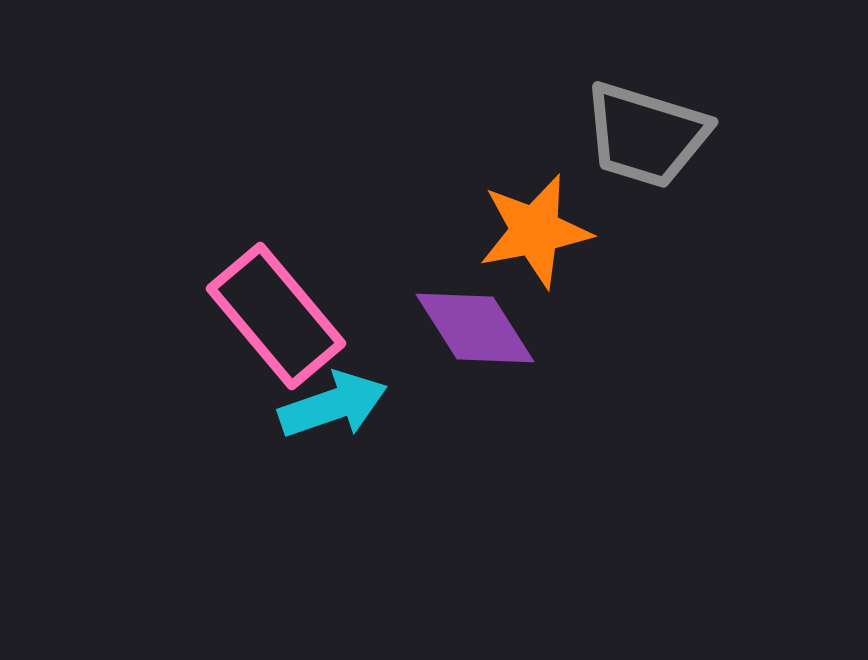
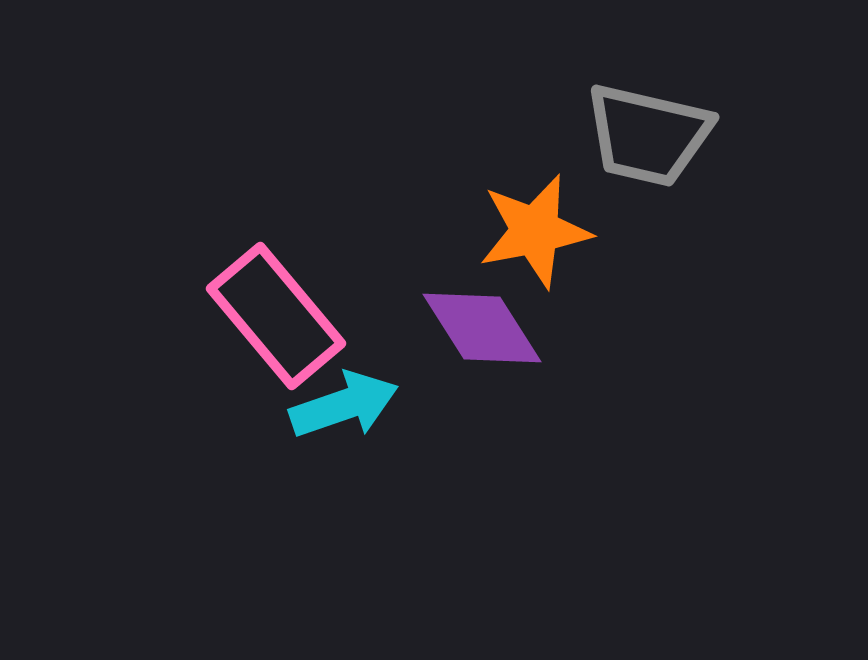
gray trapezoid: moved 2 px right; rotated 4 degrees counterclockwise
purple diamond: moved 7 px right
cyan arrow: moved 11 px right
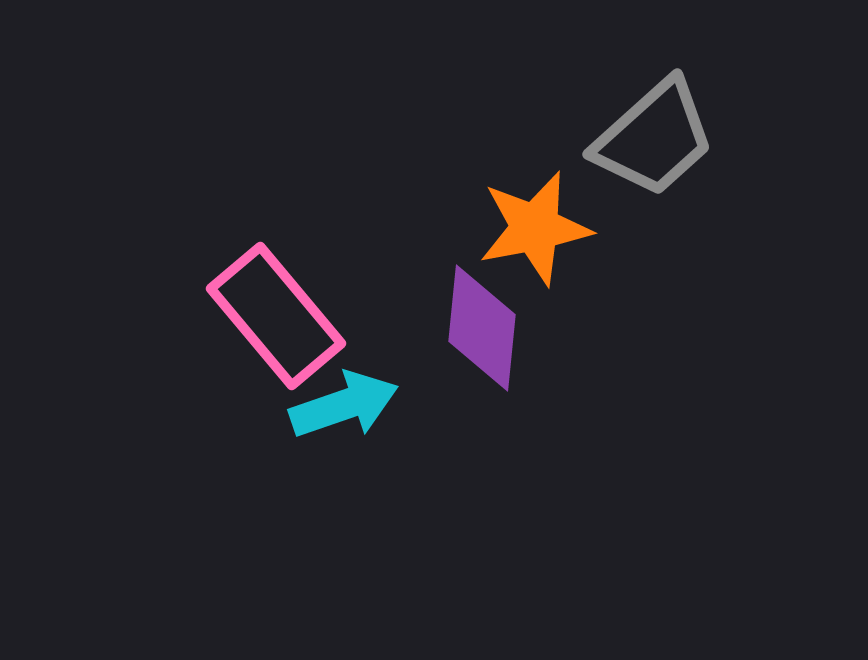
gray trapezoid: moved 6 px right, 3 px down; rotated 55 degrees counterclockwise
orange star: moved 3 px up
purple diamond: rotated 38 degrees clockwise
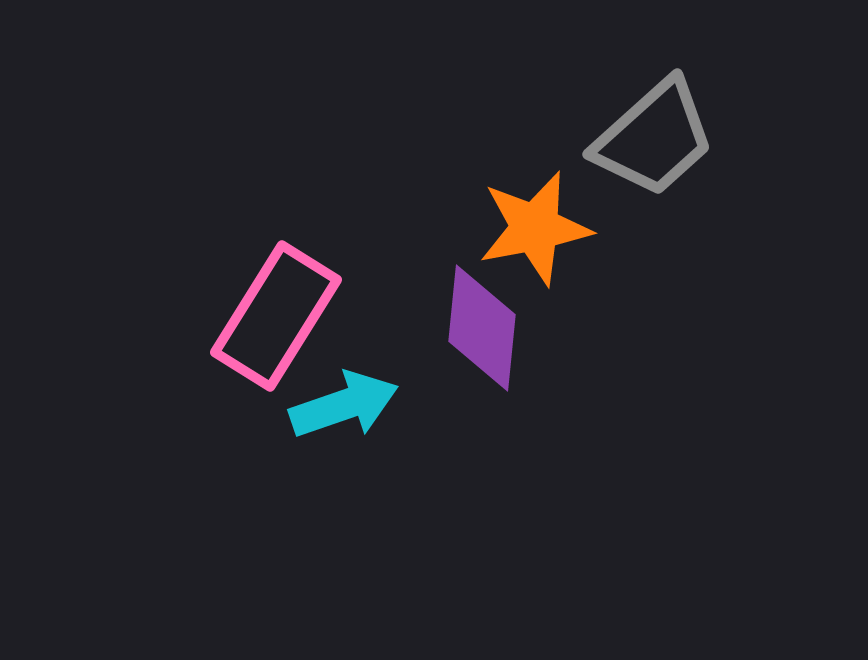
pink rectangle: rotated 72 degrees clockwise
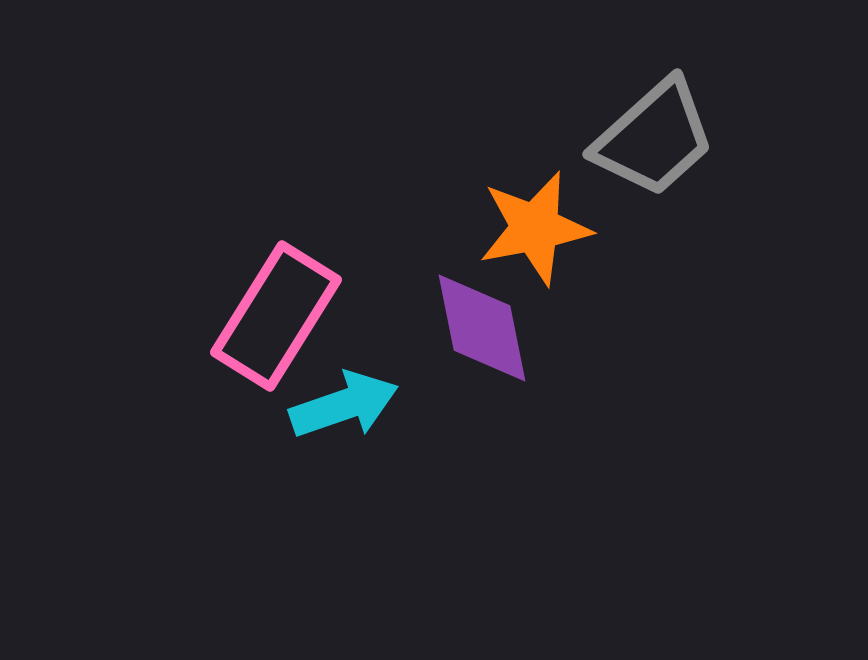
purple diamond: rotated 17 degrees counterclockwise
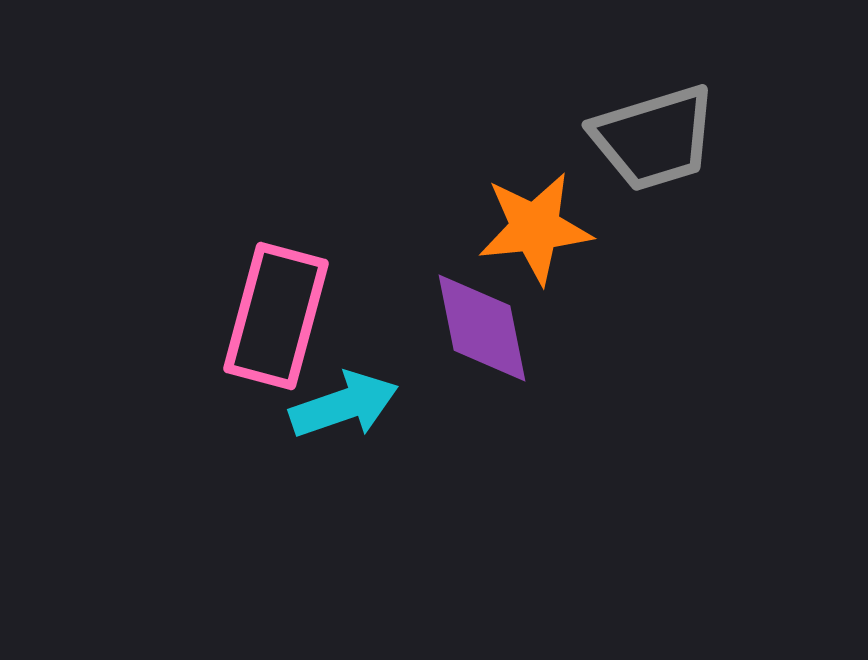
gray trapezoid: rotated 25 degrees clockwise
orange star: rotated 5 degrees clockwise
pink rectangle: rotated 17 degrees counterclockwise
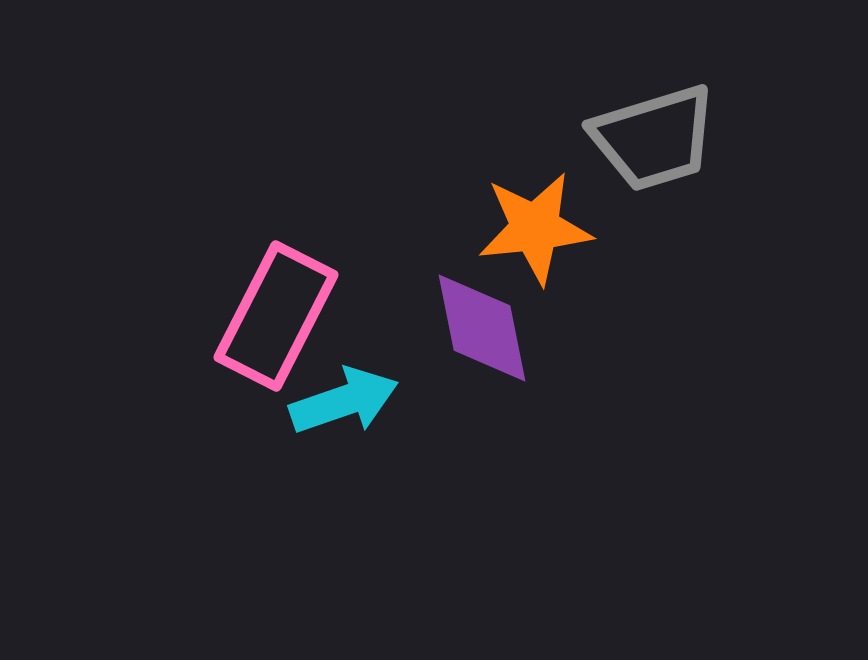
pink rectangle: rotated 12 degrees clockwise
cyan arrow: moved 4 px up
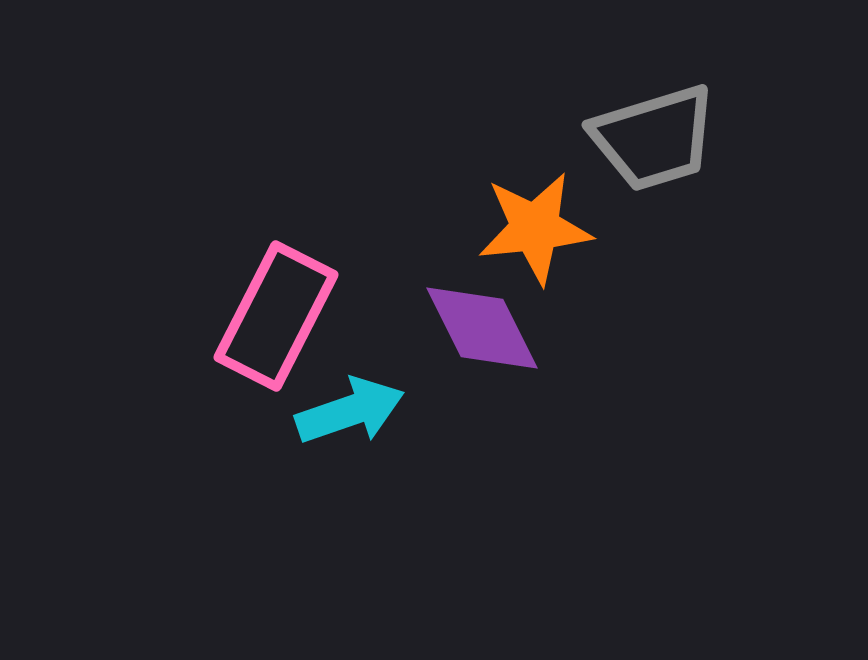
purple diamond: rotated 15 degrees counterclockwise
cyan arrow: moved 6 px right, 10 px down
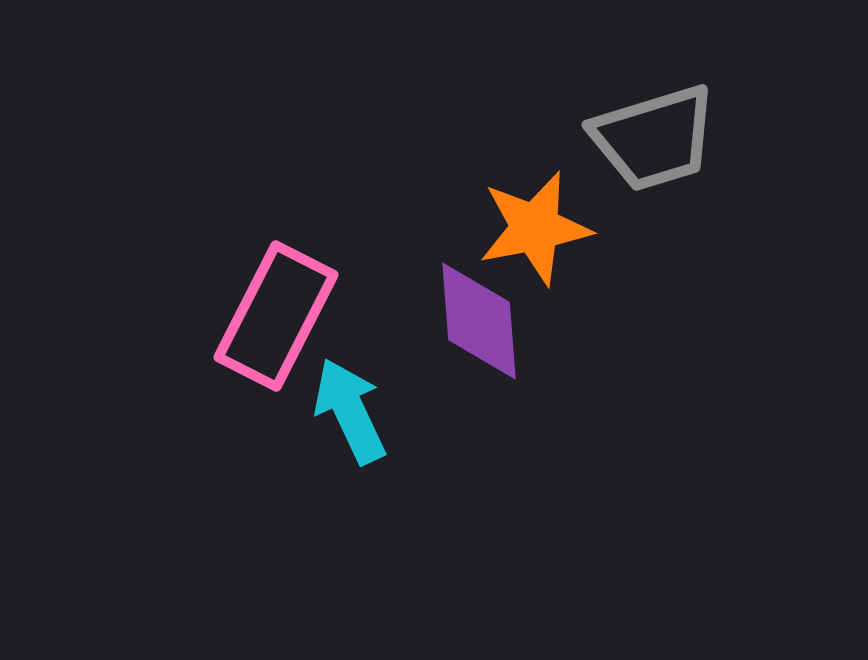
orange star: rotated 5 degrees counterclockwise
purple diamond: moved 3 px left, 7 px up; rotated 22 degrees clockwise
cyan arrow: rotated 96 degrees counterclockwise
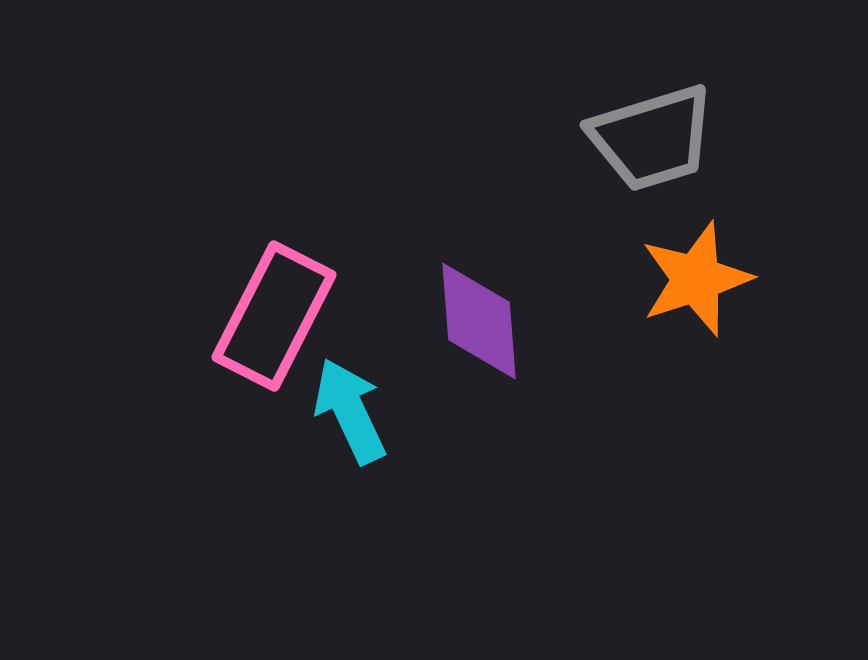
gray trapezoid: moved 2 px left
orange star: moved 161 px right, 51 px down; rotated 7 degrees counterclockwise
pink rectangle: moved 2 px left
